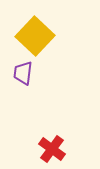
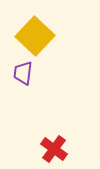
red cross: moved 2 px right
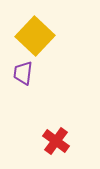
red cross: moved 2 px right, 8 px up
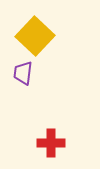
red cross: moved 5 px left, 2 px down; rotated 36 degrees counterclockwise
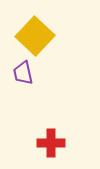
purple trapezoid: rotated 20 degrees counterclockwise
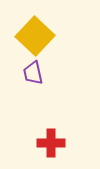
purple trapezoid: moved 10 px right
